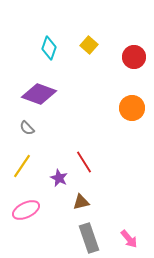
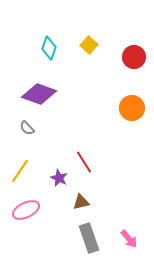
yellow line: moved 2 px left, 5 px down
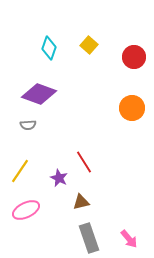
gray semicircle: moved 1 px right, 3 px up; rotated 49 degrees counterclockwise
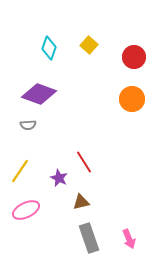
orange circle: moved 9 px up
pink arrow: rotated 18 degrees clockwise
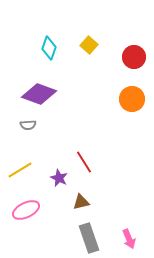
yellow line: moved 1 px up; rotated 25 degrees clockwise
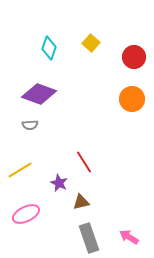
yellow square: moved 2 px right, 2 px up
gray semicircle: moved 2 px right
purple star: moved 5 px down
pink ellipse: moved 4 px down
pink arrow: moved 2 px up; rotated 144 degrees clockwise
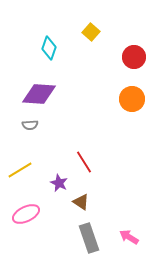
yellow square: moved 11 px up
purple diamond: rotated 16 degrees counterclockwise
brown triangle: rotated 48 degrees clockwise
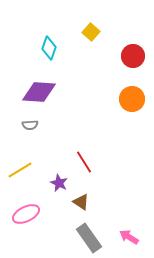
red circle: moved 1 px left, 1 px up
purple diamond: moved 2 px up
gray rectangle: rotated 16 degrees counterclockwise
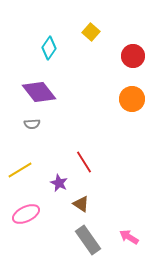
cyan diamond: rotated 15 degrees clockwise
purple diamond: rotated 48 degrees clockwise
gray semicircle: moved 2 px right, 1 px up
brown triangle: moved 2 px down
gray rectangle: moved 1 px left, 2 px down
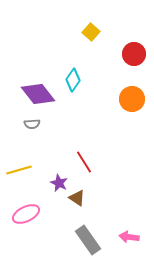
cyan diamond: moved 24 px right, 32 px down
red circle: moved 1 px right, 2 px up
purple diamond: moved 1 px left, 2 px down
yellow line: moved 1 px left; rotated 15 degrees clockwise
brown triangle: moved 4 px left, 6 px up
pink arrow: rotated 24 degrees counterclockwise
